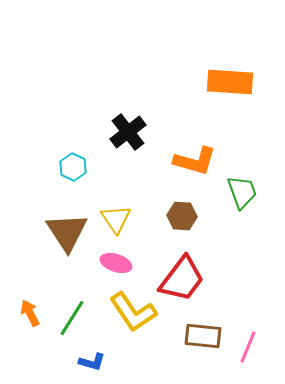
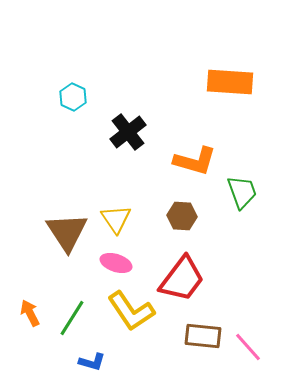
cyan hexagon: moved 70 px up
yellow L-shape: moved 2 px left, 1 px up
pink line: rotated 64 degrees counterclockwise
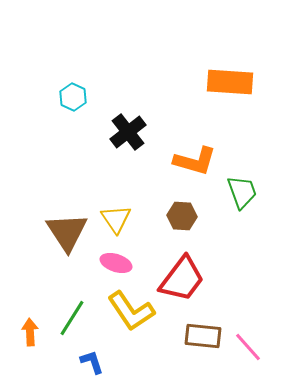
orange arrow: moved 19 px down; rotated 24 degrees clockwise
blue L-shape: rotated 124 degrees counterclockwise
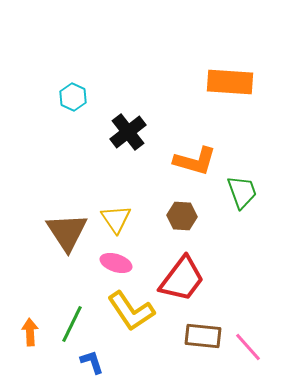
green line: moved 6 px down; rotated 6 degrees counterclockwise
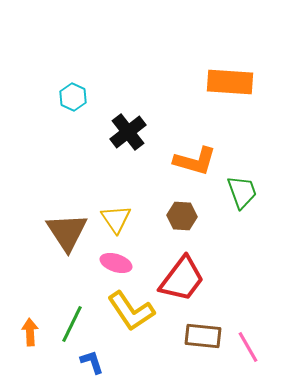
pink line: rotated 12 degrees clockwise
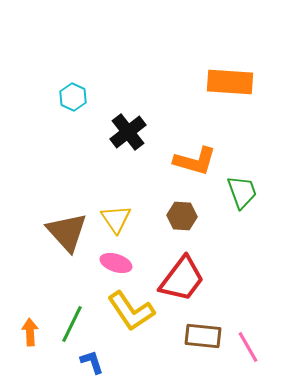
brown triangle: rotated 9 degrees counterclockwise
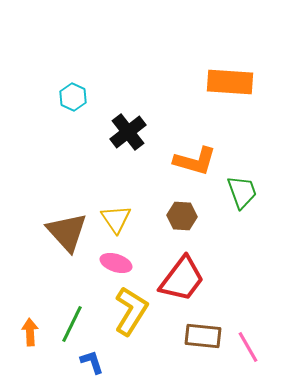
yellow L-shape: rotated 114 degrees counterclockwise
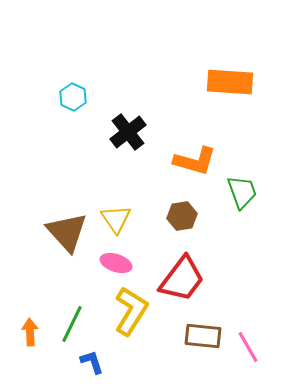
brown hexagon: rotated 12 degrees counterclockwise
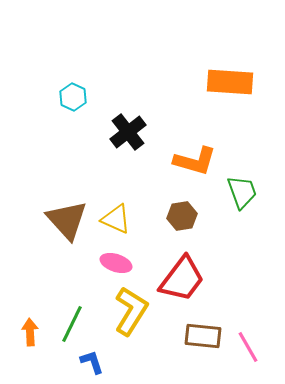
yellow triangle: rotated 32 degrees counterclockwise
brown triangle: moved 12 px up
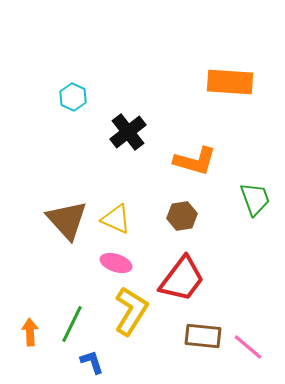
green trapezoid: moved 13 px right, 7 px down
pink line: rotated 20 degrees counterclockwise
